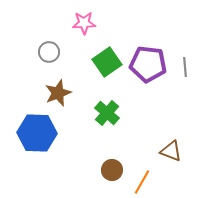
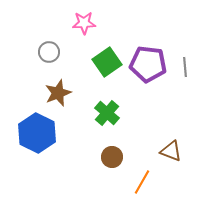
blue hexagon: rotated 24 degrees clockwise
brown circle: moved 13 px up
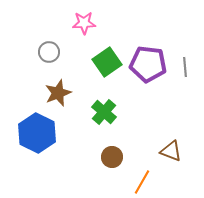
green cross: moved 3 px left, 1 px up
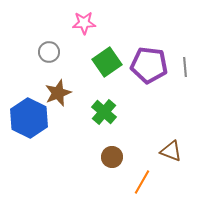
purple pentagon: moved 1 px right, 1 px down
blue hexagon: moved 8 px left, 15 px up
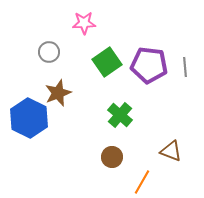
green cross: moved 16 px right, 3 px down
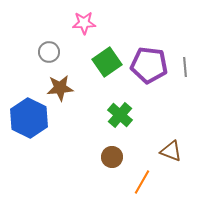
brown star: moved 2 px right, 5 px up; rotated 16 degrees clockwise
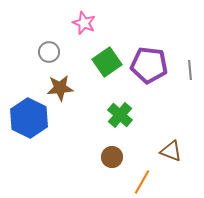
pink star: rotated 25 degrees clockwise
gray line: moved 5 px right, 3 px down
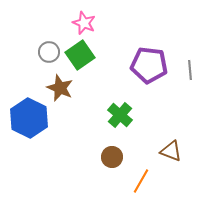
green square: moved 27 px left, 7 px up
brown star: rotated 28 degrees clockwise
orange line: moved 1 px left, 1 px up
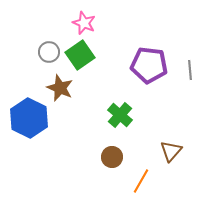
brown triangle: rotated 50 degrees clockwise
